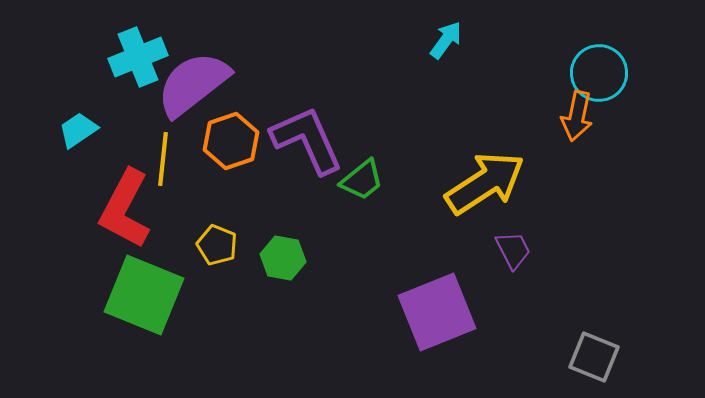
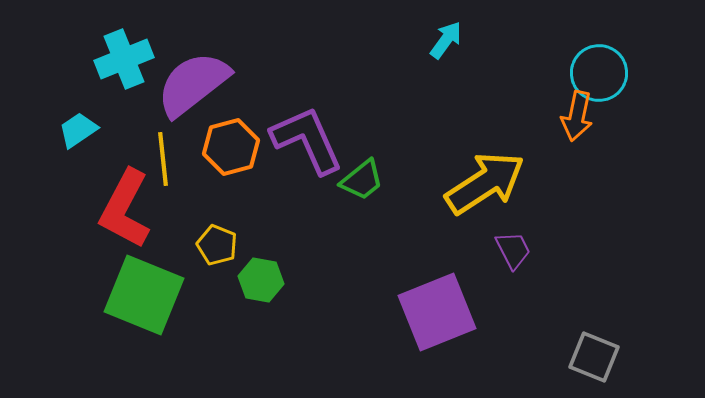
cyan cross: moved 14 px left, 2 px down
orange hexagon: moved 6 px down; rotated 4 degrees clockwise
yellow line: rotated 12 degrees counterclockwise
green hexagon: moved 22 px left, 22 px down
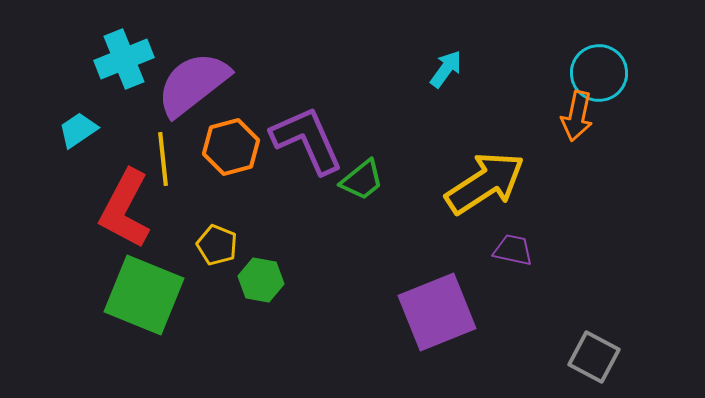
cyan arrow: moved 29 px down
purple trapezoid: rotated 51 degrees counterclockwise
gray square: rotated 6 degrees clockwise
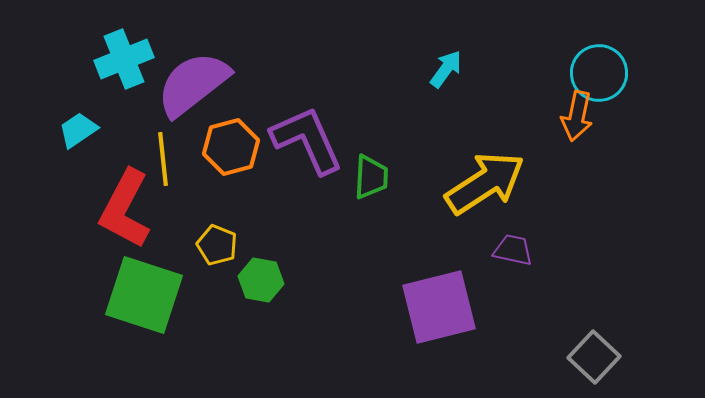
green trapezoid: moved 9 px right, 3 px up; rotated 48 degrees counterclockwise
green square: rotated 4 degrees counterclockwise
purple square: moved 2 px right, 5 px up; rotated 8 degrees clockwise
gray square: rotated 15 degrees clockwise
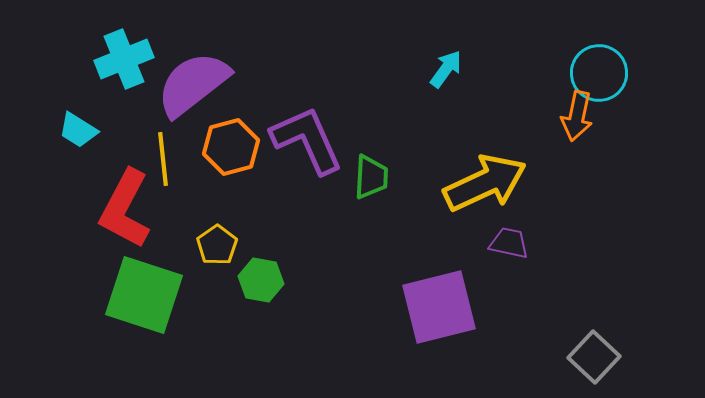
cyan trapezoid: rotated 114 degrees counterclockwise
yellow arrow: rotated 8 degrees clockwise
yellow pentagon: rotated 15 degrees clockwise
purple trapezoid: moved 4 px left, 7 px up
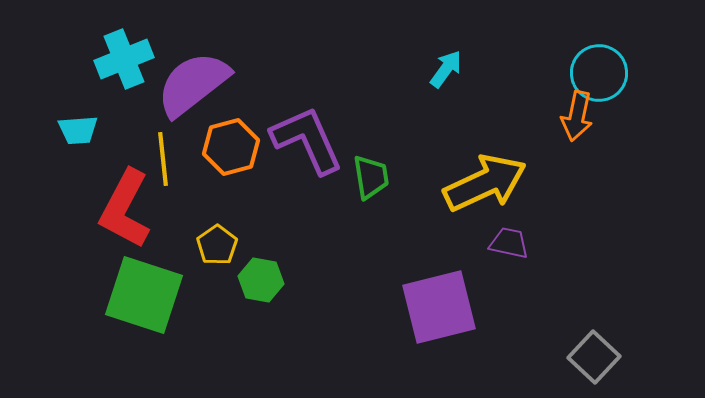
cyan trapezoid: rotated 36 degrees counterclockwise
green trapezoid: rotated 12 degrees counterclockwise
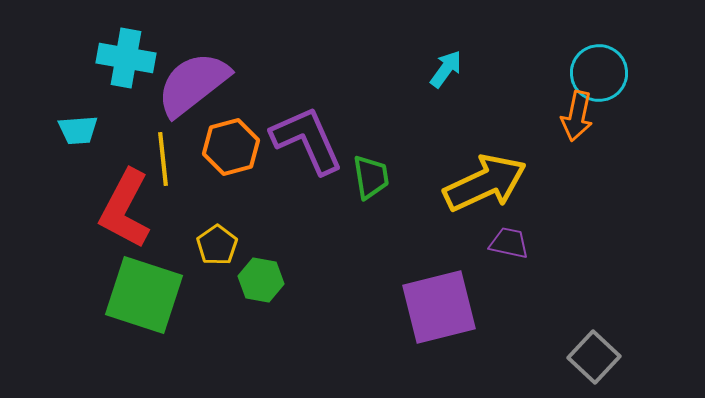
cyan cross: moved 2 px right, 1 px up; rotated 32 degrees clockwise
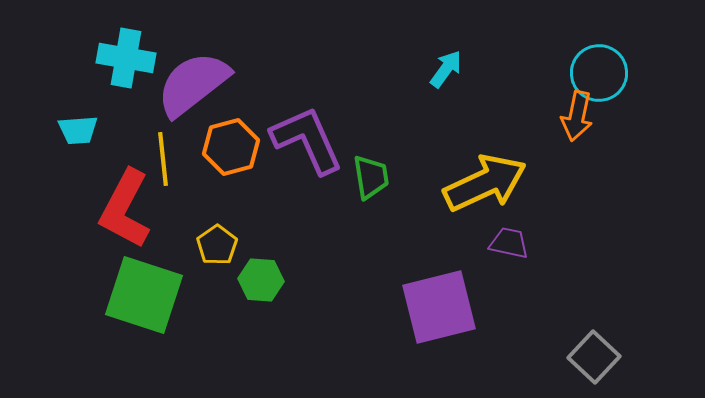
green hexagon: rotated 6 degrees counterclockwise
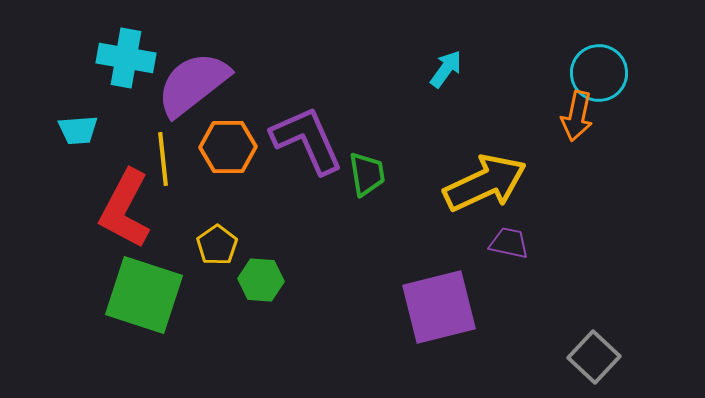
orange hexagon: moved 3 px left; rotated 14 degrees clockwise
green trapezoid: moved 4 px left, 3 px up
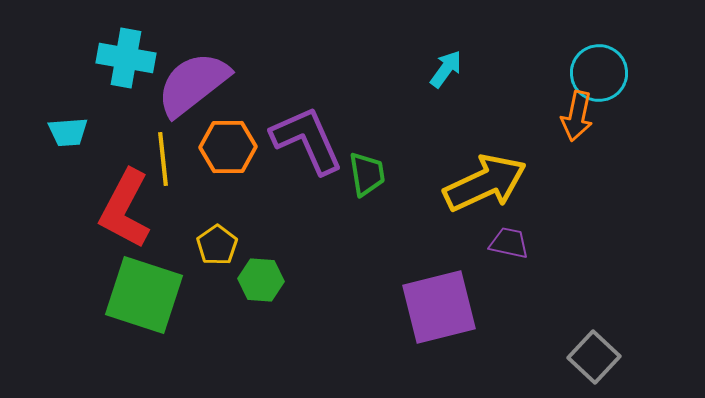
cyan trapezoid: moved 10 px left, 2 px down
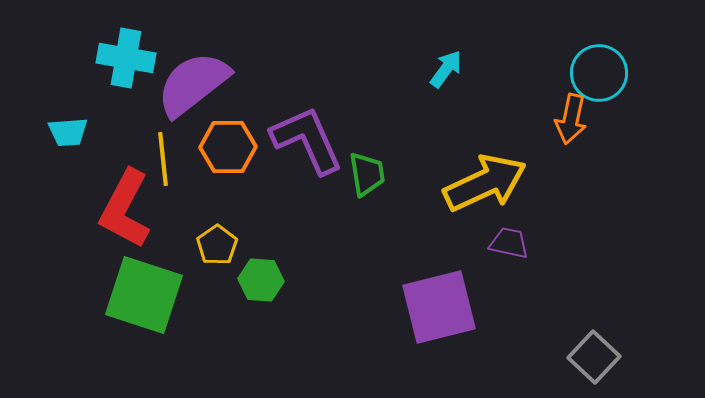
orange arrow: moved 6 px left, 3 px down
